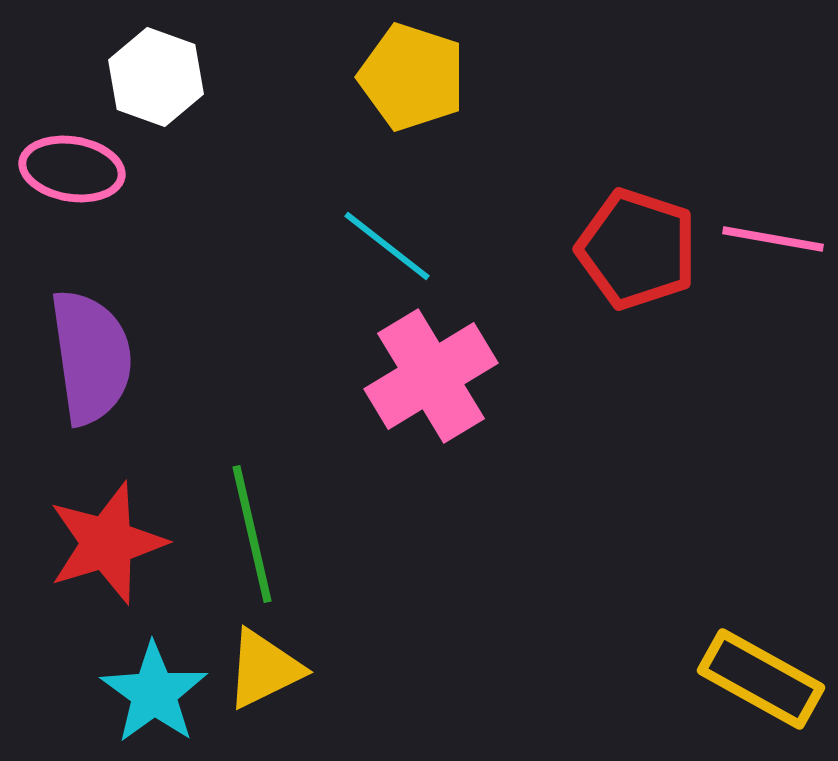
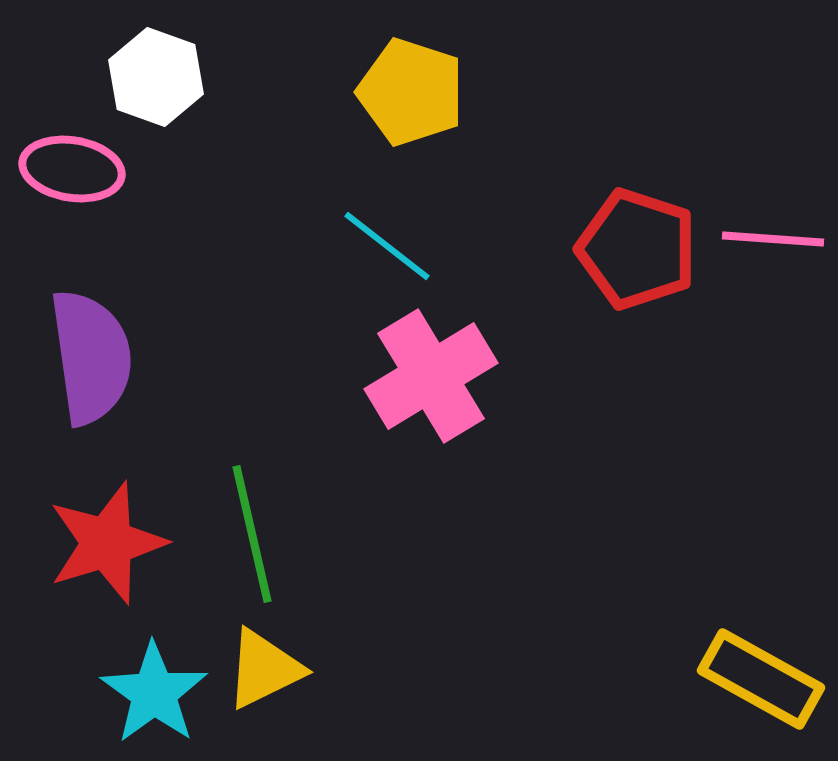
yellow pentagon: moved 1 px left, 15 px down
pink line: rotated 6 degrees counterclockwise
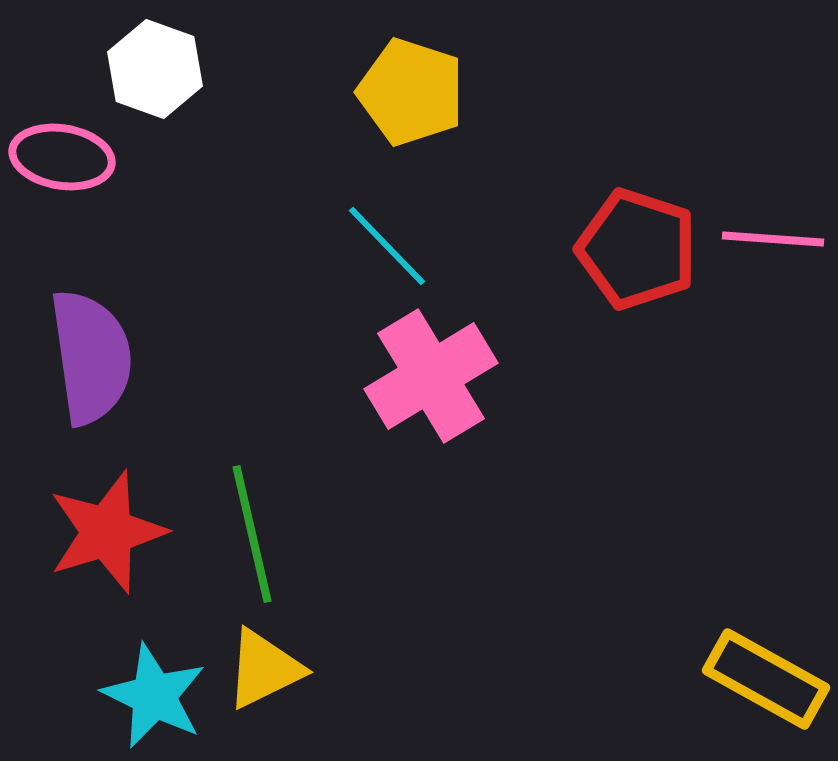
white hexagon: moved 1 px left, 8 px up
pink ellipse: moved 10 px left, 12 px up
cyan line: rotated 8 degrees clockwise
red star: moved 11 px up
yellow rectangle: moved 5 px right
cyan star: moved 3 px down; rotated 10 degrees counterclockwise
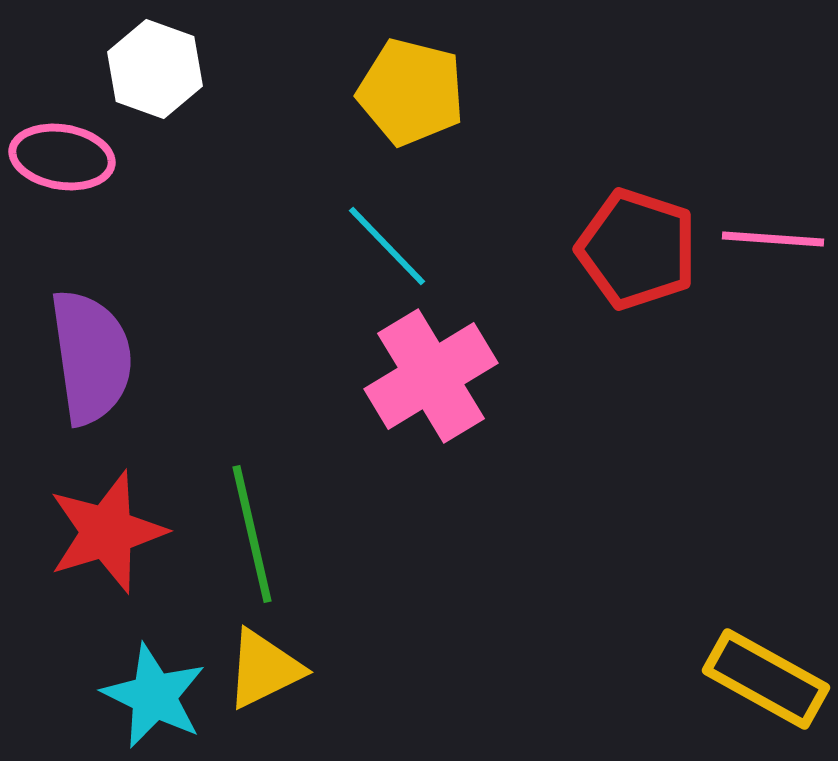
yellow pentagon: rotated 4 degrees counterclockwise
